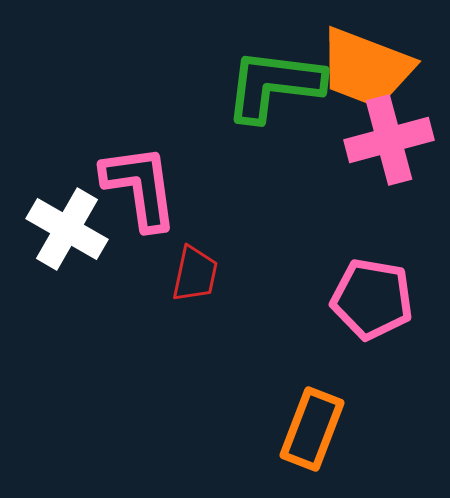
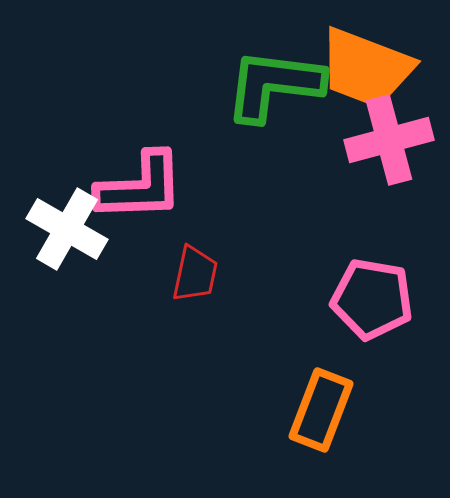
pink L-shape: rotated 96 degrees clockwise
orange rectangle: moved 9 px right, 19 px up
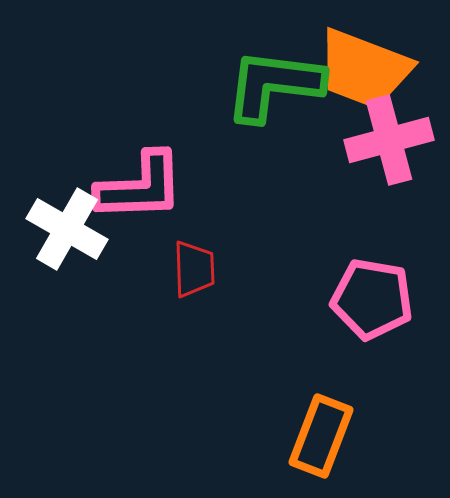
orange trapezoid: moved 2 px left, 1 px down
red trapezoid: moved 1 px left, 5 px up; rotated 14 degrees counterclockwise
orange rectangle: moved 26 px down
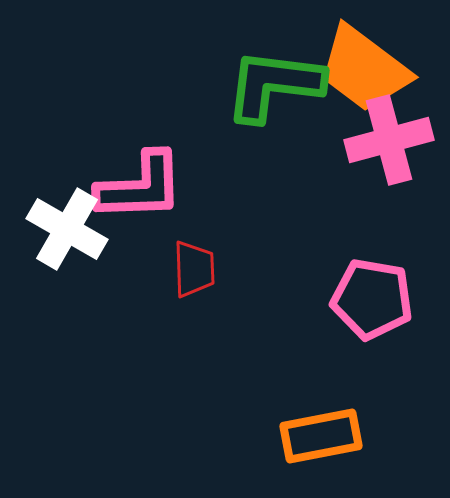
orange trapezoid: rotated 16 degrees clockwise
orange rectangle: rotated 58 degrees clockwise
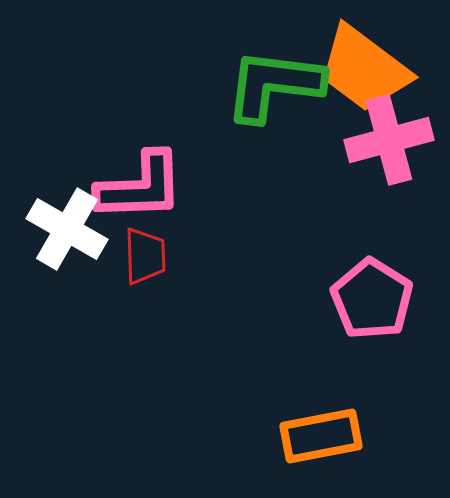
red trapezoid: moved 49 px left, 13 px up
pink pentagon: rotated 22 degrees clockwise
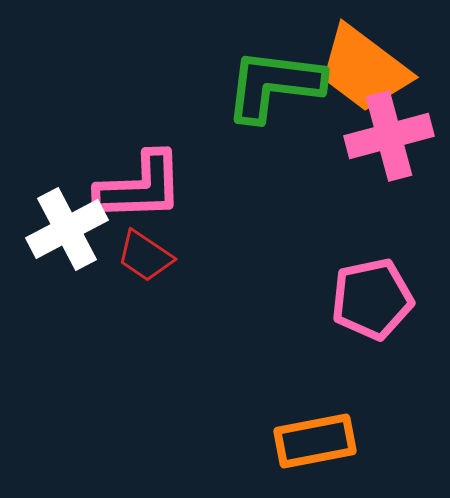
pink cross: moved 4 px up
white cross: rotated 32 degrees clockwise
red trapezoid: rotated 126 degrees clockwise
pink pentagon: rotated 28 degrees clockwise
orange rectangle: moved 6 px left, 5 px down
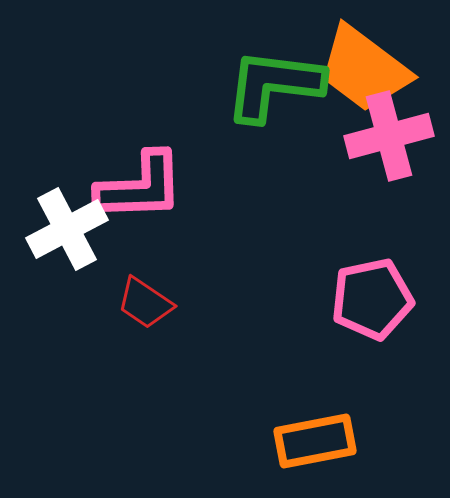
red trapezoid: moved 47 px down
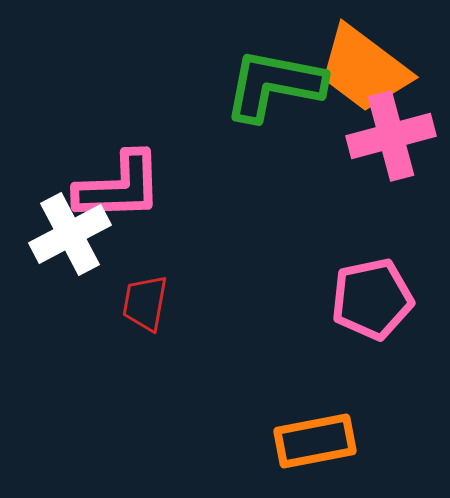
green L-shape: rotated 4 degrees clockwise
pink cross: moved 2 px right
pink L-shape: moved 21 px left
white cross: moved 3 px right, 5 px down
red trapezoid: rotated 66 degrees clockwise
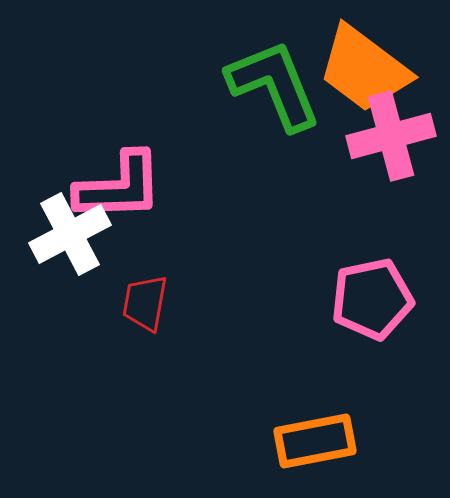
green L-shape: rotated 57 degrees clockwise
